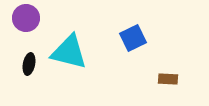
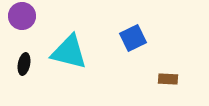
purple circle: moved 4 px left, 2 px up
black ellipse: moved 5 px left
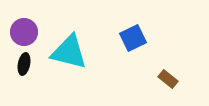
purple circle: moved 2 px right, 16 px down
brown rectangle: rotated 36 degrees clockwise
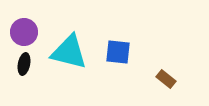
blue square: moved 15 px left, 14 px down; rotated 32 degrees clockwise
brown rectangle: moved 2 px left
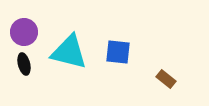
black ellipse: rotated 25 degrees counterclockwise
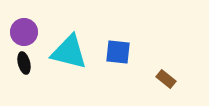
black ellipse: moved 1 px up
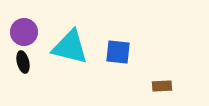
cyan triangle: moved 1 px right, 5 px up
black ellipse: moved 1 px left, 1 px up
brown rectangle: moved 4 px left, 7 px down; rotated 42 degrees counterclockwise
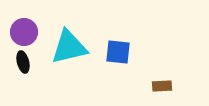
cyan triangle: moved 1 px left; rotated 27 degrees counterclockwise
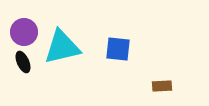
cyan triangle: moved 7 px left
blue square: moved 3 px up
black ellipse: rotated 10 degrees counterclockwise
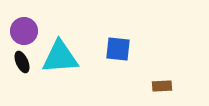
purple circle: moved 1 px up
cyan triangle: moved 2 px left, 10 px down; rotated 9 degrees clockwise
black ellipse: moved 1 px left
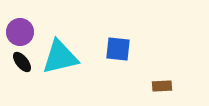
purple circle: moved 4 px left, 1 px down
cyan triangle: rotated 9 degrees counterclockwise
black ellipse: rotated 15 degrees counterclockwise
